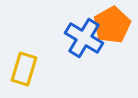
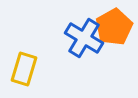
orange pentagon: moved 2 px right, 2 px down
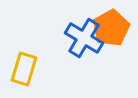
orange pentagon: moved 3 px left, 1 px down
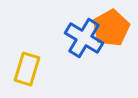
yellow rectangle: moved 3 px right
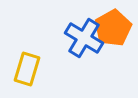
orange pentagon: moved 2 px right
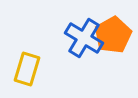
orange pentagon: moved 7 px down
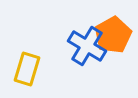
blue cross: moved 3 px right, 8 px down
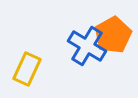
yellow rectangle: rotated 8 degrees clockwise
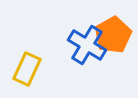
blue cross: moved 1 px up
